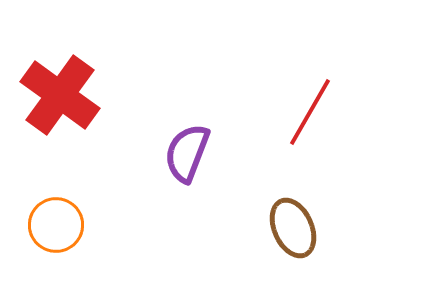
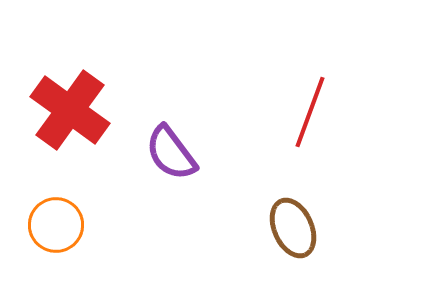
red cross: moved 10 px right, 15 px down
red line: rotated 10 degrees counterclockwise
purple semicircle: moved 16 px left; rotated 58 degrees counterclockwise
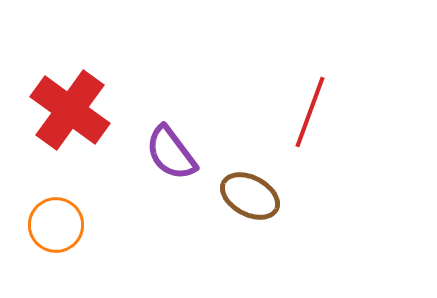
brown ellipse: moved 43 px left, 32 px up; rotated 38 degrees counterclockwise
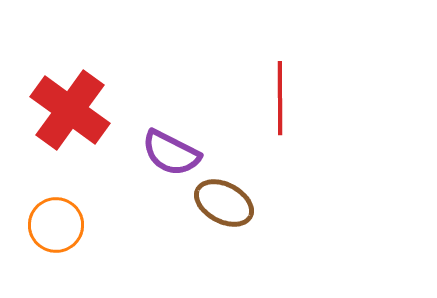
red line: moved 30 px left, 14 px up; rotated 20 degrees counterclockwise
purple semicircle: rotated 26 degrees counterclockwise
brown ellipse: moved 26 px left, 7 px down
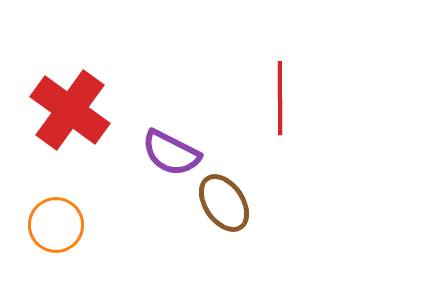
brown ellipse: rotated 28 degrees clockwise
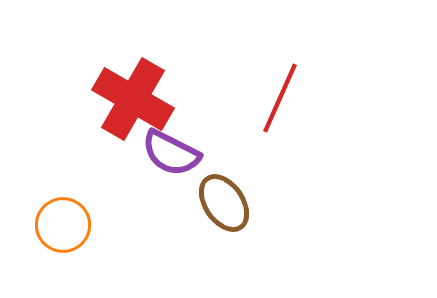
red line: rotated 24 degrees clockwise
red cross: moved 63 px right, 11 px up; rotated 6 degrees counterclockwise
orange circle: moved 7 px right
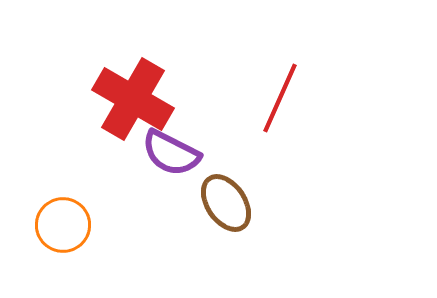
brown ellipse: moved 2 px right
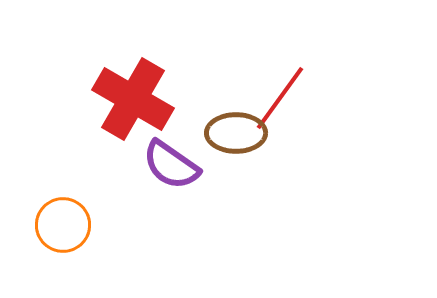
red line: rotated 12 degrees clockwise
purple semicircle: moved 12 px down; rotated 8 degrees clockwise
brown ellipse: moved 10 px right, 70 px up; rotated 56 degrees counterclockwise
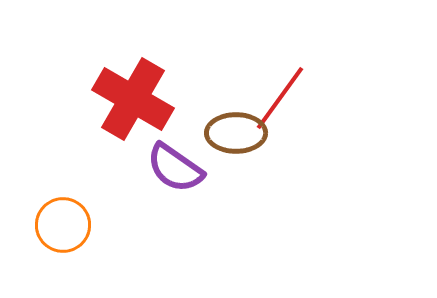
purple semicircle: moved 4 px right, 3 px down
